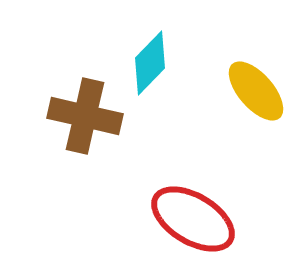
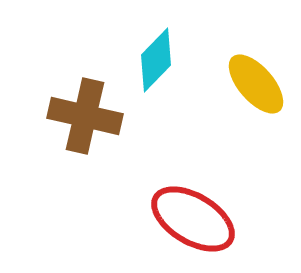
cyan diamond: moved 6 px right, 3 px up
yellow ellipse: moved 7 px up
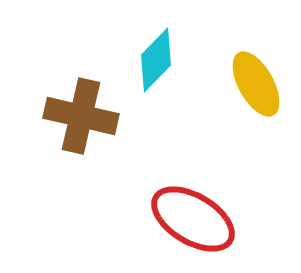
yellow ellipse: rotated 12 degrees clockwise
brown cross: moved 4 px left
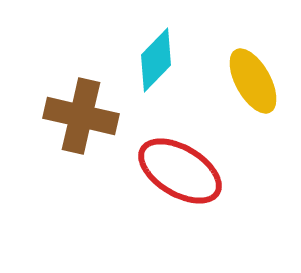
yellow ellipse: moved 3 px left, 3 px up
red ellipse: moved 13 px left, 48 px up
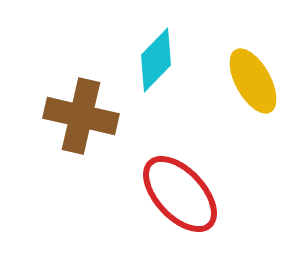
red ellipse: moved 23 px down; rotated 16 degrees clockwise
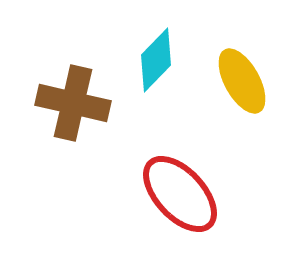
yellow ellipse: moved 11 px left
brown cross: moved 8 px left, 13 px up
